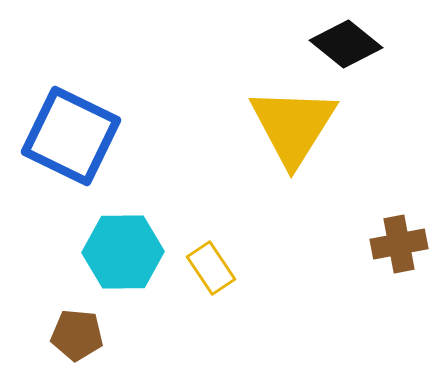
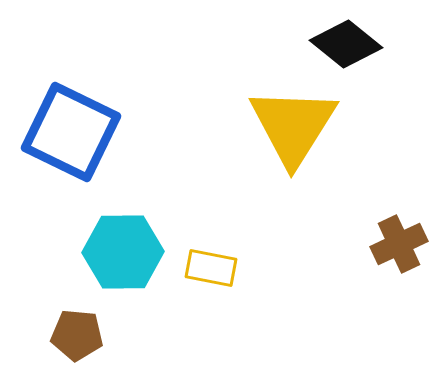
blue square: moved 4 px up
brown cross: rotated 14 degrees counterclockwise
yellow rectangle: rotated 45 degrees counterclockwise
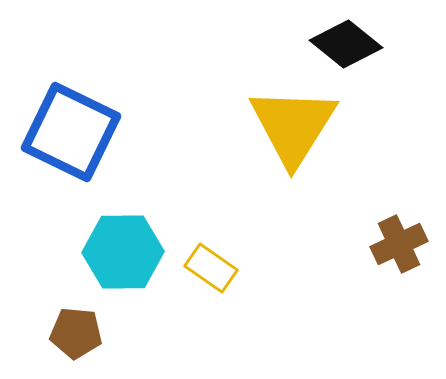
yellow rectangle: rotated 24 degrees clockwise
brown pentagon: moved 1 px left, 2 px up
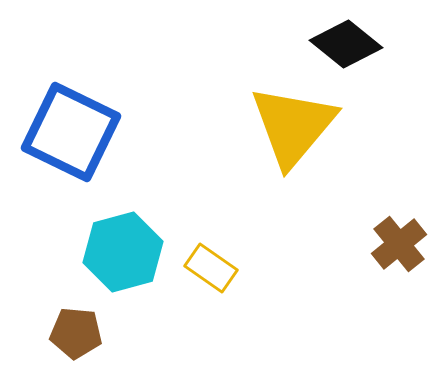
yellow triangle: rotated 8 degrees clockwise
brown cross: rotated 14 degrees counterclockwise
cyan hexagon: rotated 14 degrees counterclockwise
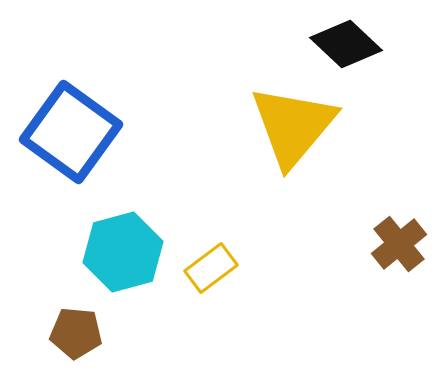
black diamond: rotated 4 degrees clockwise
blue square: rotated 10 degrees clockwise
yellow rectangle: rotated 72 degrees counterclockwise
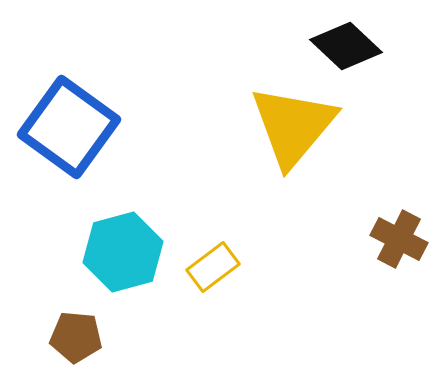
black diamond: moved 2 px down
blue square: moved 2 px left, 5 px up
brown cross: moved 5 px up; rotated 24 degrees counterclockwise
yellow rectangle: moved 2 px right, 1 px up
brown pentagon: moved 4 px down
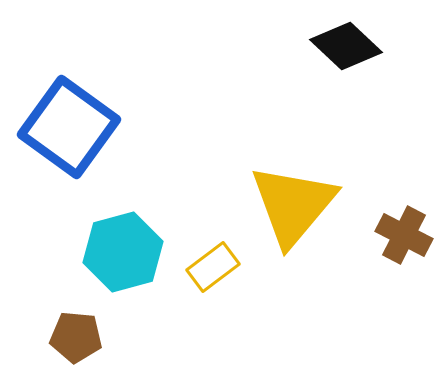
yellow triangle: moved 79 px down
brown cross: moved 5 px right, 4 px up
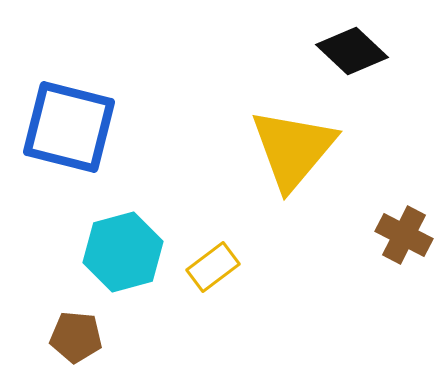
black diamond: moved 6 px right, 5 px down
blue square: rotated 22 degrees counterclockwise
yellow triangle: moved 56 px up
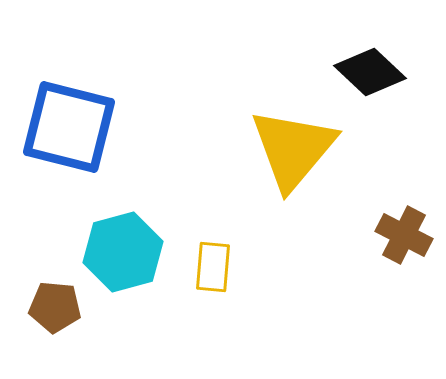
black diamond: moved 18 px right, 21 px down
yellow rectangle: rotated 48 degrees counterclockwise
brown pentagon: moved 21 px left, 30 px up
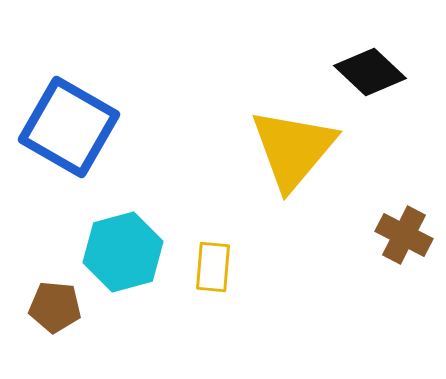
blue square: rotated 16 degrees clockwise
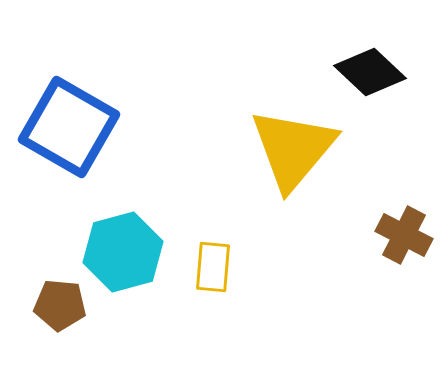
brown pentagon: moved 5 px right, 2 px up
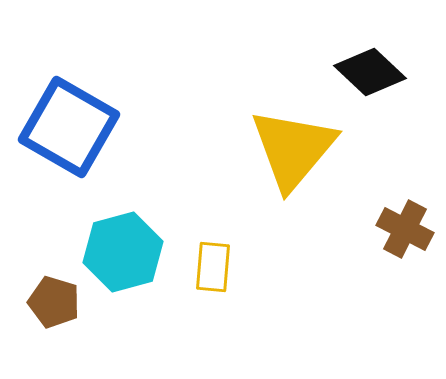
brown cross: moved 1 px right, 6 px up
brown pentagon: moved 6 px left, 3 px up; rotated 12 degrees clockwise
